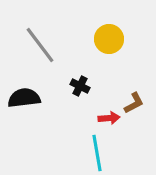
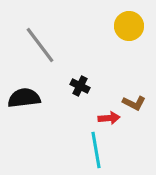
yellow circle: moved 20 px right, 13 px up
brown L-shape: rotated 55 degrees clockwise
cyan line: moved 1 px left, 3 px up
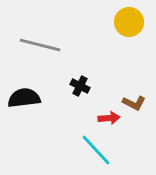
yellow circle: moved 4 px up
gray line: rotated 39 degrees counterclockwise
cyan line: rotated 33 degrees counterclockwise
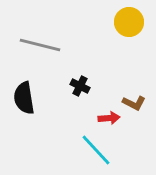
black semicircle: rotated 92 degrees counterclockwise
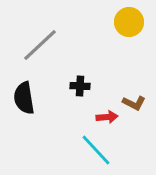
gray line: rotated 57 degrees counterclockwise
black cross: rotated 24 degrees counterclockwise
red arrow: moved 2 px left, 1 px up
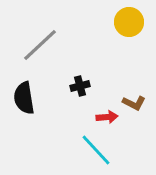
black cross: rotated 18 degrees counterclockwise
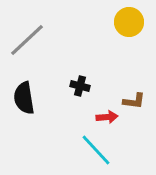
gray line: moved 13 px left, 5 px up
black cross: rotated 30 degrees clockwise
brown L-shape: moved 2 px up; rotated 20 degrees counterclockwise
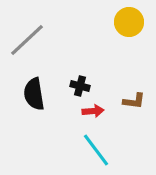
black semicircle: moved 10 px right, 4 px up
red arrow: moved 14 px left, 6 px up
cyan line: rotated 6 degrees clockwise
